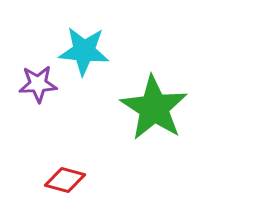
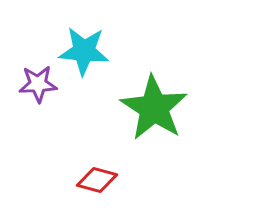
red diamond: moved 32 px right
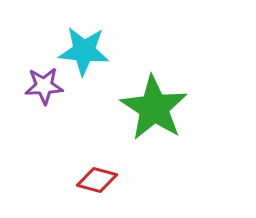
purple star: moved 6 px right, 2 px down
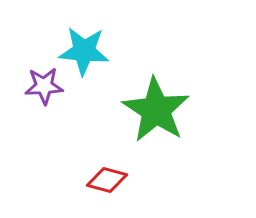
green star: moved 2 px right, 2 px down
red diamond: moved 10 px right
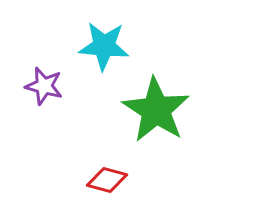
cyan star: moved 20 px right, 5 px up
purple star: rotated 18 degrees clockwise
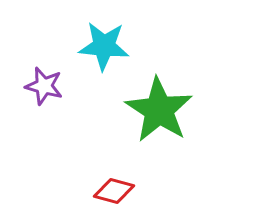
green star: moved 3 px right
red diamond: moved 7 px right, 11 px down
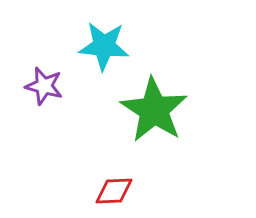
green star: moved 5 px left
red diamond: rotated 18 degrees counterclockwise
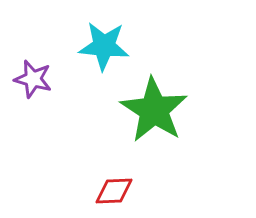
purple star: moved 11 px left, 7 px up
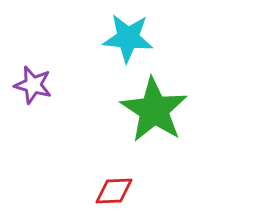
cyan star: moved 24 px right, 8 px up
purple star: moved 6 px down
